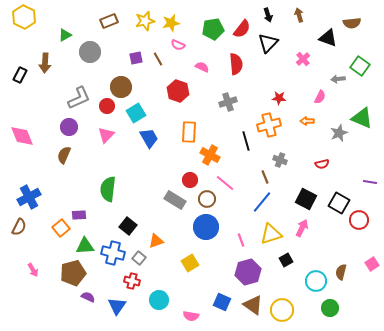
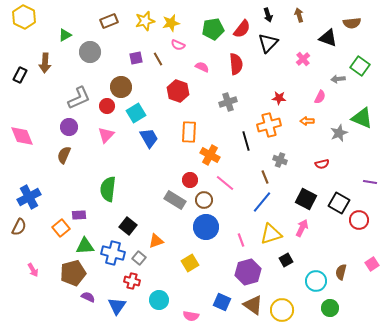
brown circle at (207, 199): moved 3 px left, 1 px down
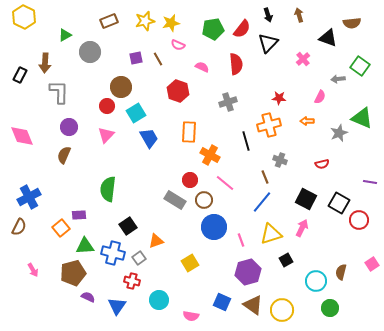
gray L-shape at (79, 98): moved 20 px left, 6 px up; rotated 65 degrees counterclockwise
black square at (128, 226): rotated 18 degrees clockwise
blue circle at (206, 227): moved 8 px right
gray square at (139, 258): rotated 16 degrees clockwise
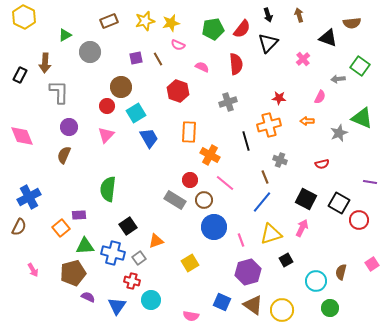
cyan circle at (159, 300): moved 8 px left
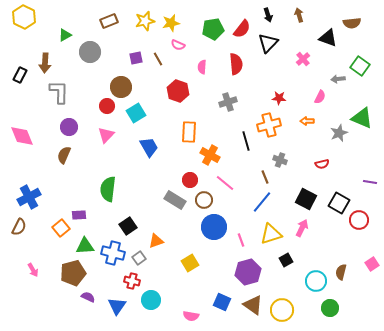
pink semicircle at (202, 67): rotated 112 degrees counterclockwise
blue trapezoid at (149, 138): moved 9 px down
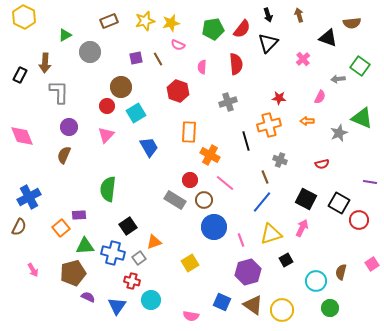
orange triangle at (156, 241): moved 2 px left, 1 px down
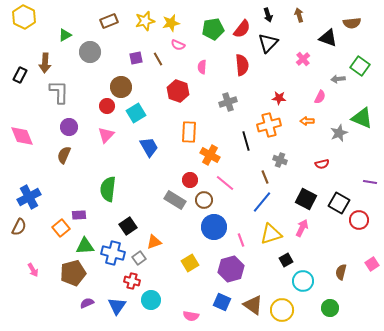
red semicircle at (236, 64): moved 6 px right, 1 px down
purple hexagon at (248, 272): moved 17 px left, 3 px up
cyan circle at (316, 281): moved 13 px left
purple semicircle at (88, 297): moved 1 px left, 6 px down; rotated 48 degrees counterclockwise
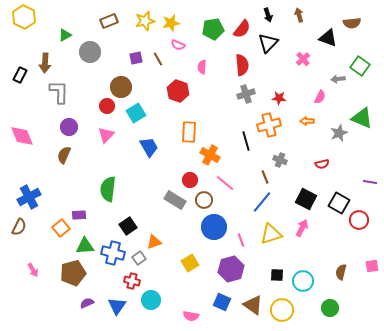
gray cross at (228, 102): moved 18 px right, 8 px up
black square at (286, 260): moved 9 px left, 15 px down; rotated 32 degrees clockwise
pink square at (372, 264): moved 2 px down; rotated 24 degrees clockwise
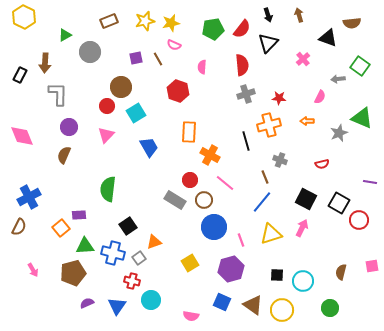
pink semicircle at (178, 45): moved 4 px left
gray L-shape at (59, 92): moved 1 px left, 2 px down
